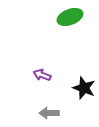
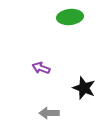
green ellipse: rotated 15 degrees clockwise
purple arrow: moved 1 px left, 7 px up
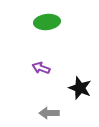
green ellipse: moved 23 px left, 5 px down
black star: moved 4 px left
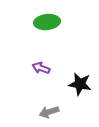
black star: moved 4 px up; rotated 10 degrees counterclockwise
gray arrow: moved 1 px up; rotated 18 degrees counterclockwise
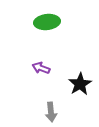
black star: rotated 30 degrees clockwise
gray arrow: moved 2 px right; rotated 78 degrees counterclockwise
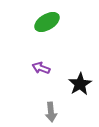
green ellipse: rotated 25 degrees counterclockwise
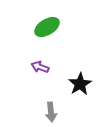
green ellipse: moved 5 px down
purple arrow: moved 1 px left, 1 px up
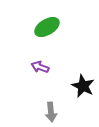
black star: moved 3 px right, 2 px down; rotated 15 degrees counterclockwise
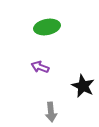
green ellipse: rotated 20 degrees clockwise
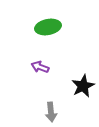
green ellipse: moved 1 px right
black star: rotated 20 degrees clockwise
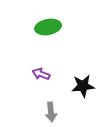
purple arrow: moved 1 px right, 7 px down
black star: rotated 20 degrees clockwise
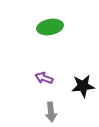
green ellipse: moved 2 px right
purple arrow: moved 3 px right, 4 px down
